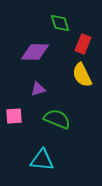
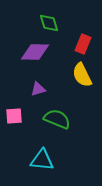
green diamond: moved 11 px left
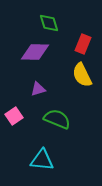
pink square: rotated 30 degrees counterclockwise
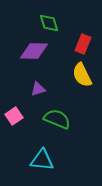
purple diamond: moved 1 px left, 1 px up
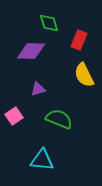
red rectangle: moved 4 px left, 4 px up
purple diamond: moved 3 px left
yellow semicircle: moved 2 px right
green semicircle: moved 2 px right
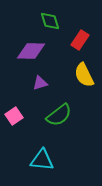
green diamond: moved 1 px right, 2 px up
red rectangle: moved 1 px right; rotated 12 degrees clockwise
purple triangle: moved 2 px right, 6 px up
green semicircle: moved 4 px up; rotated 120 degrees clockwise
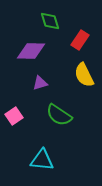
green semicircle: rotated 72 degrees clockwise
